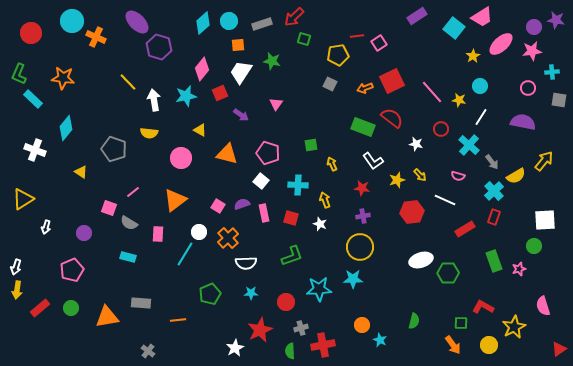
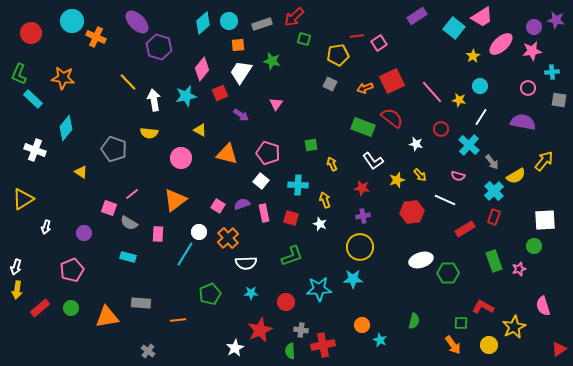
pink line at (133, 192): moved 1 px left, 2 px down
gray cross at (301, 328): moved 2 px down; rotated 24 degrees clockwise
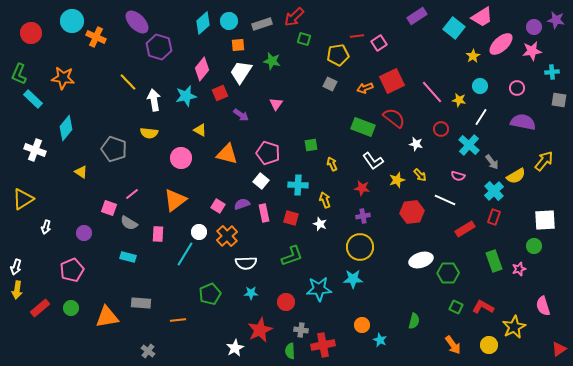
pink circle at (528, 88): moved 11 px left
red semicircle at (392, 118): moved 2 px right
orange cross at (228, 238): moved 1 px left, 2 px up
green square at (461, 323): moved 5 px left, 16 px up; rotated 24 degrees clockwise
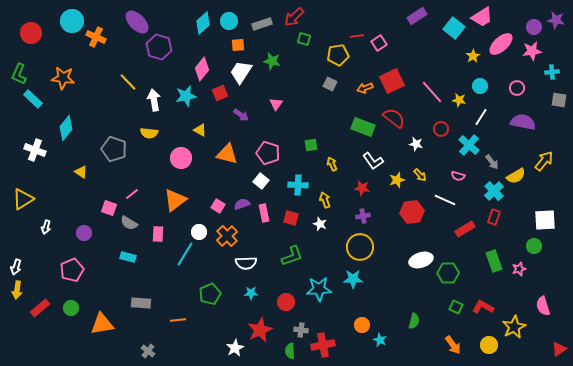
orange triangle at (107, 317): moved 5 px left, 7 px down
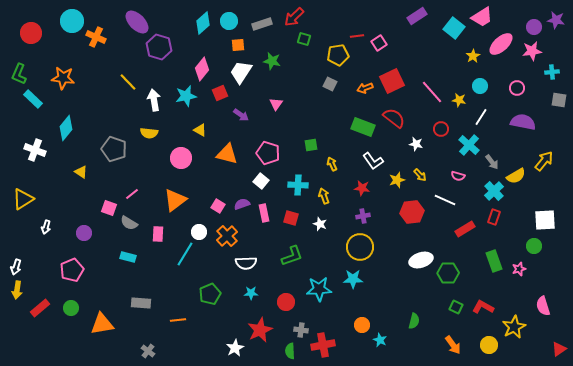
yellow arrow at (325, 200): moved 1 px left, 4 px up
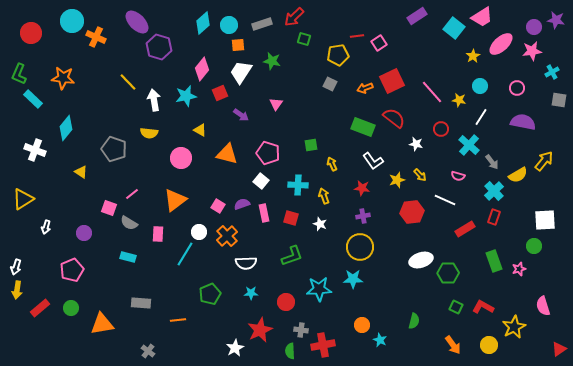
cyan circle at (229, 21): moved 4 px down
cyan cross at (552, 72): rotated 24 degrees counterclockwise
yellow semicircle at (516, 176): moved 2 px right, 1 px up
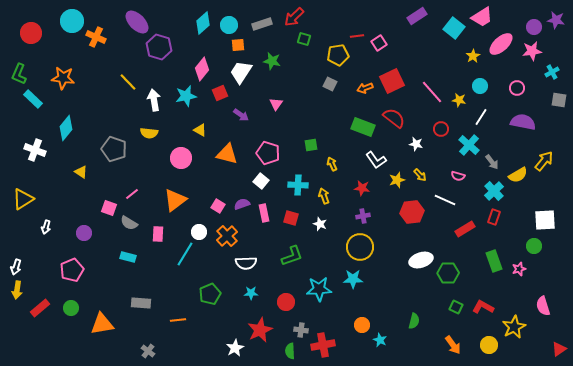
white L-shape at (373, 161): moved 3 px right, 1 px up
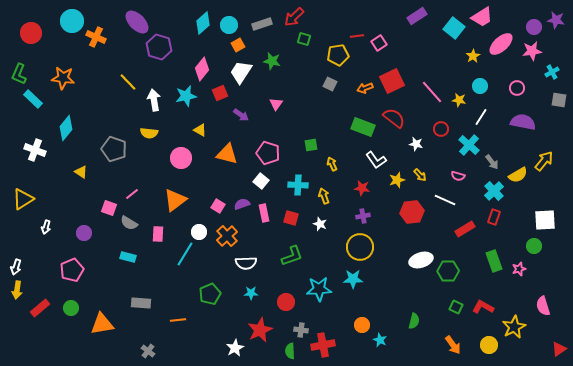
orange square at (238, 45): rotated 24 degrees counterclockwise
green hexagon at (448, 273): moved 2 px up
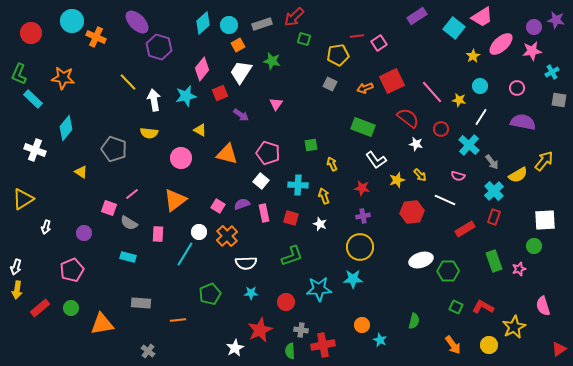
red semicircle at (394, 118): moved 14 px right
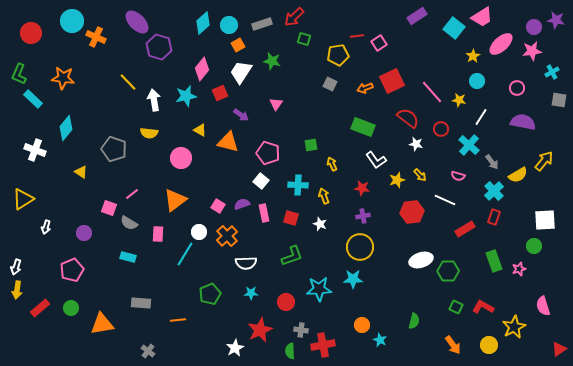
cyan circle at (480, 86): moved 3 px left, 5 px up
orange triangle at (227, 154): moved 1 px right, 12 px up
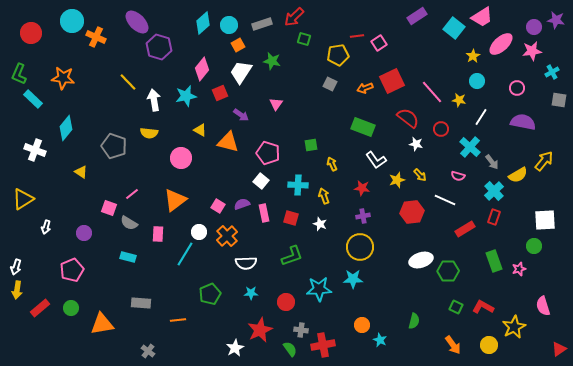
cyan cross at (469, 145): moved 1 px right, 2 px down
gray pentagon at (114, 149): moved 3 px up
green semicircle at (290, 351): moved 2 px up; rotated 147 degrees clockwise
